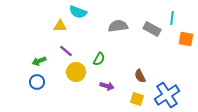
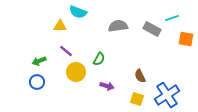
cyan line: rotated 64 degrees clockwise
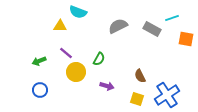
gray semicircle: rotated 18 degrees counterclockwise
purple line: moved 2 px down
blue circle: moved 3 px right, 8 px down
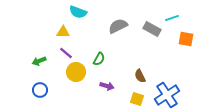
yellow triangle: moved 3 px right, 6 px down
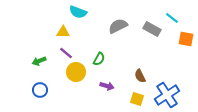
cyan line: rotated 56 degrees clockwise
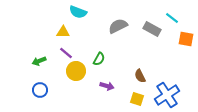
yellow circle: moved 1 px up
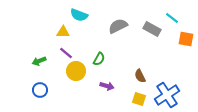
cyan semicircle: moved 1 px right, 3 px down
yellow square: moved 2 px right
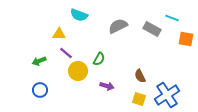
cyan line: rotated 16 degrees counterclockwise
yellow triangle: moved 4 px left, 2 px down
yellow circle: moved 2 px right
